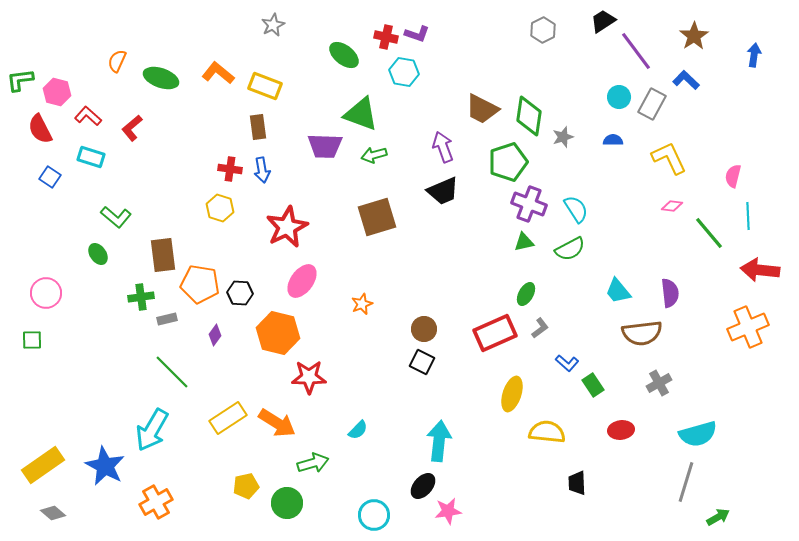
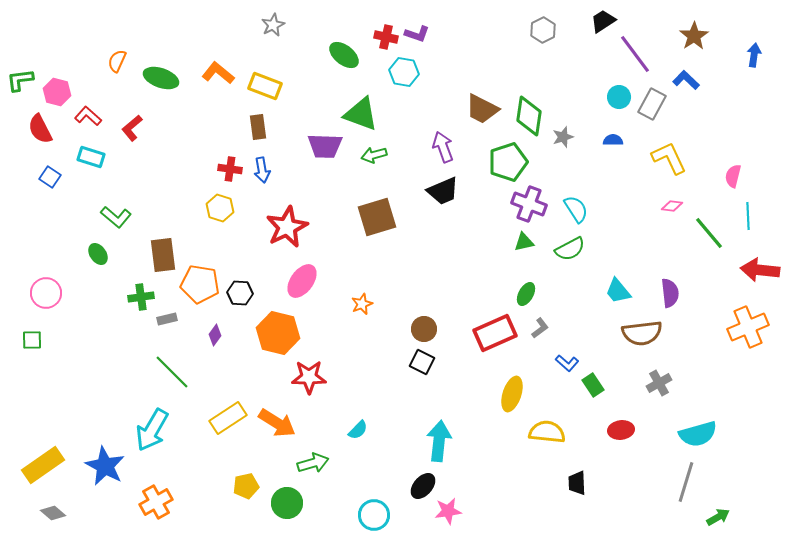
purple line at (636, 51): moved 1 px left, 3 px down
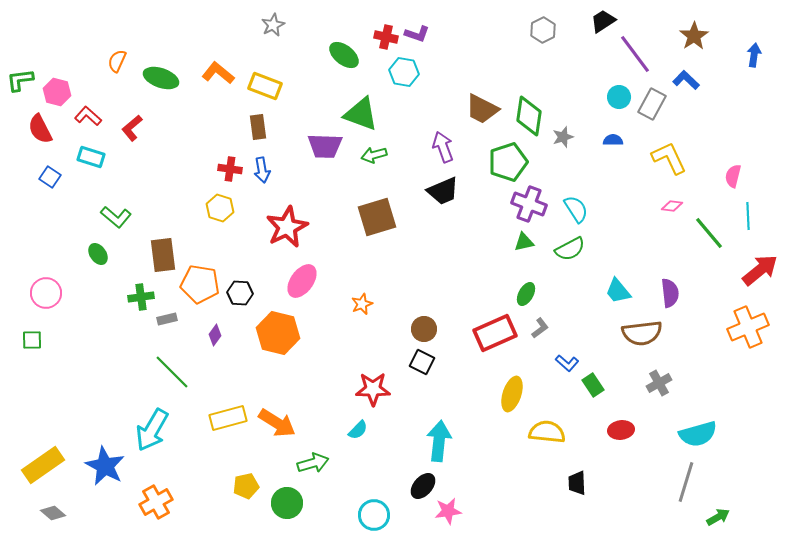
red arrow at (760, 270): rotated 135 degrees clockwise
red star at (309, 377): moved 64 px right, 12 px down
yellow rectangle at (228, 418): rotated 18 degrees clockwise
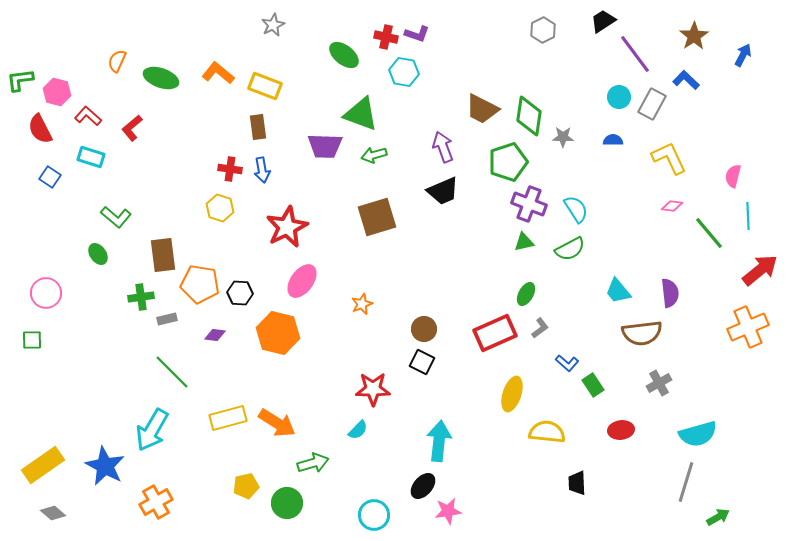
blue arrow at (754, 55): moved 11 px left; rotated 20 degrees clockwise
gray star at (563, 137): rotated 20 degrees clockwise
purple diamond at (215, 335): rotated 60 degrees clockwise
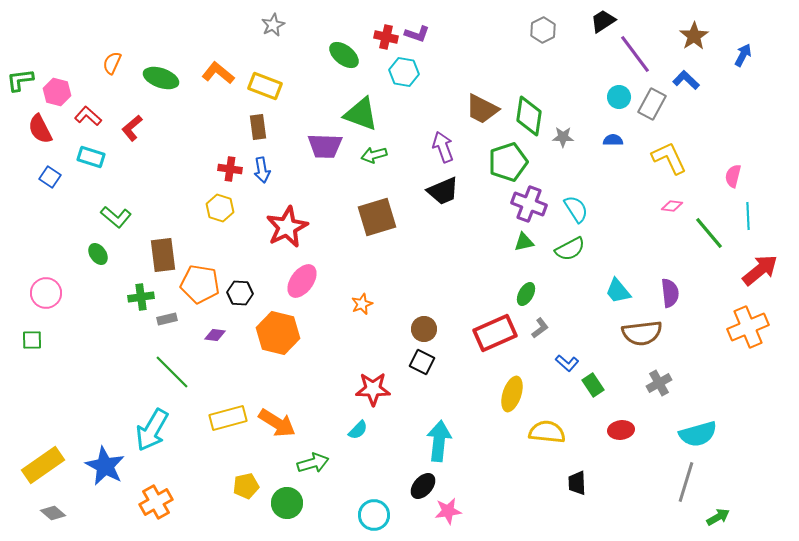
orange semicircle at (117, 61): moved 5 px left, 2 px down
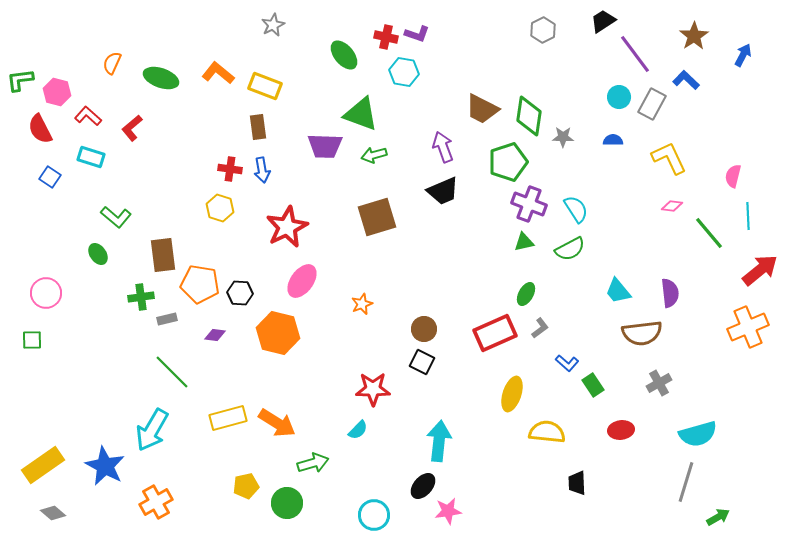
green ellipse at (344, 55): rotated 12 degrees clockwise
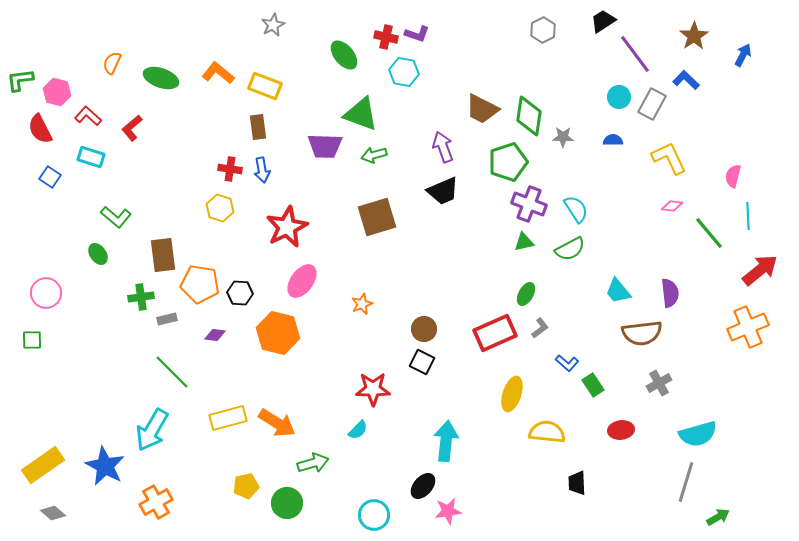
cyan arrow at (439, 441): moved 7 px right
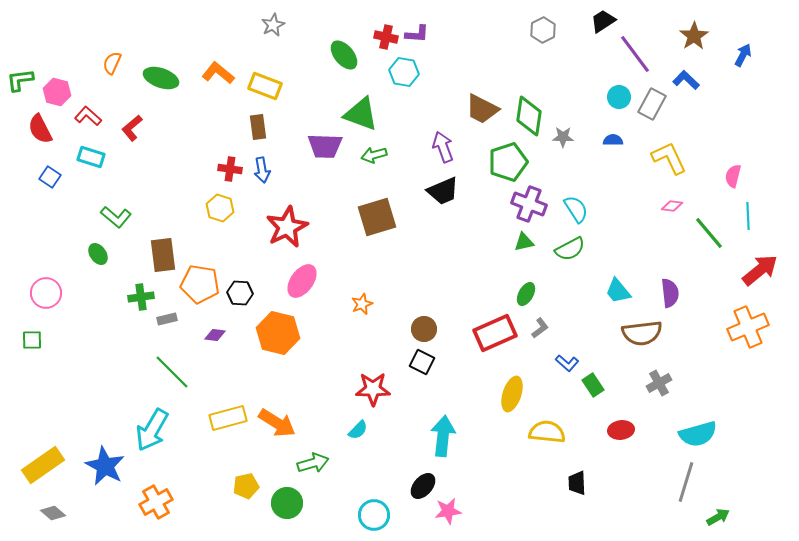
purple L-shape at (417, 34): rotated 15 degrees counterclockwise
cyan arrow at (446, 441): moved 3 px left, 5 px up
